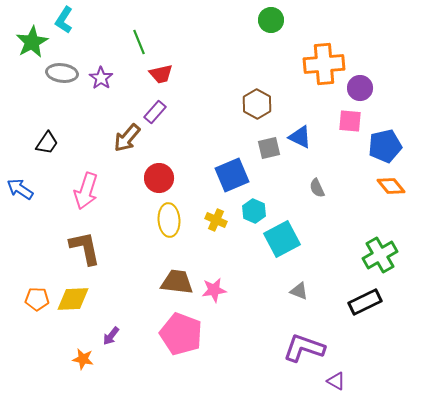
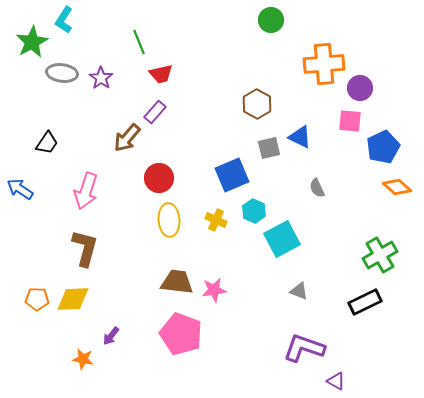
blue pentagon: moved 2 px left, 1 px down; rotated 12 degrees counterclockwise
orange diamond: moved 6 px right, 1 px down; rotated 8 degrees counterclockwise
brown L-shape: rotated 27 degrees clockwise
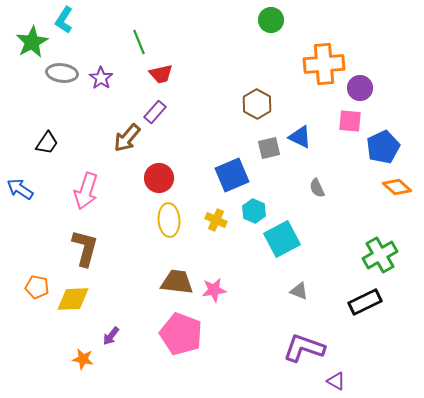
orange pentagon: moved 12 px up; rotated 10 degrees clockwise
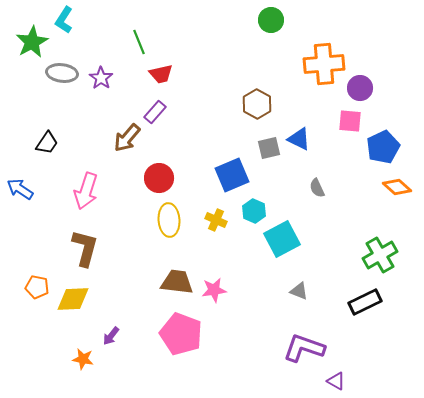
blue triangle: moved 1 px left, 2 px down
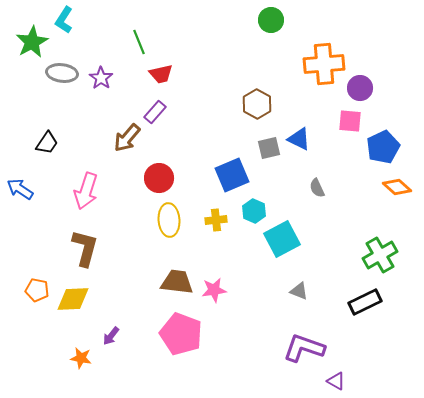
yellow cross: rotated 30 degrees counterclockwise
orange pentagon: moved 3 px down
orange star: moved 2 px left, 1 px up
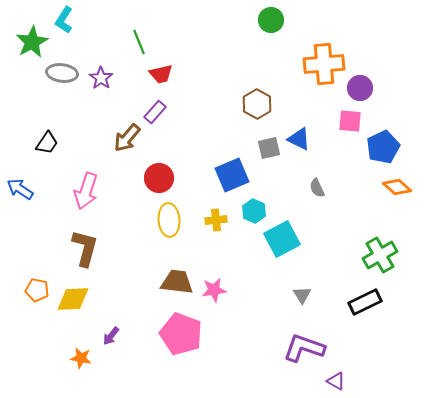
gray triangle: moved 3 px right, 4 px down; rotated 36 degrees clockwise
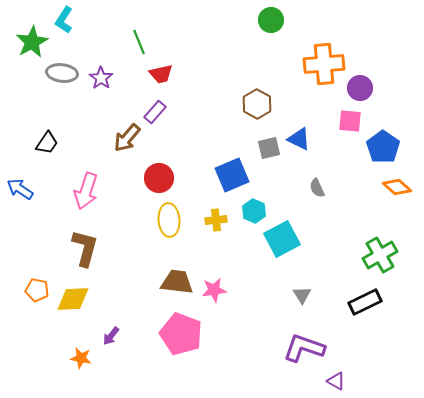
blue pentagon: rotated 12 degrees counterclockwise
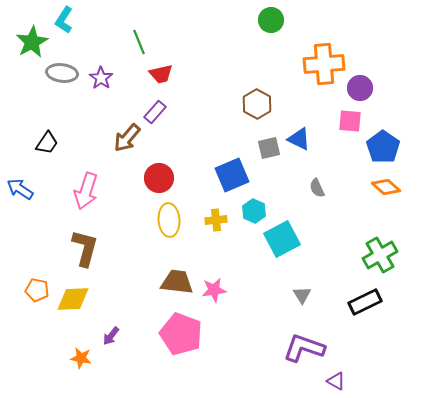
orange diamond: moved 11 px left
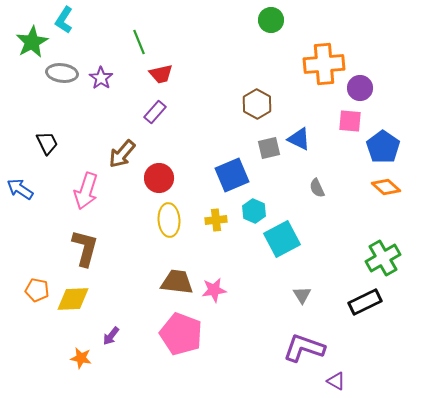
brown arrow: moved 5 px left, 16 px down
black trapezoid: rotated 60 degrees counterclockwise
green cross: moved 3 px right, 3 px down
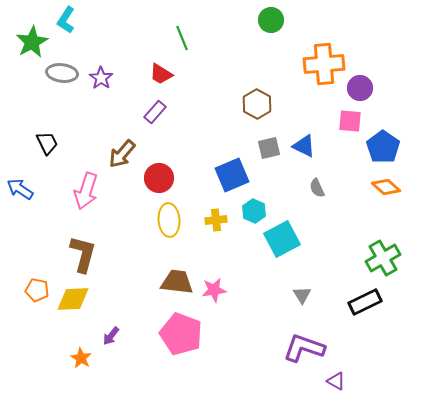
cyan L-shape: moved 2 px right
green line: moved 43 px right, 4 px up
red trapezoid: rotated 45 degrees clockwise
blue triangle: moved 5 px right, 7 px down
brown L-shape: moved 2 px left, 6 px down
orange star: rotated 20 degrees clockwise
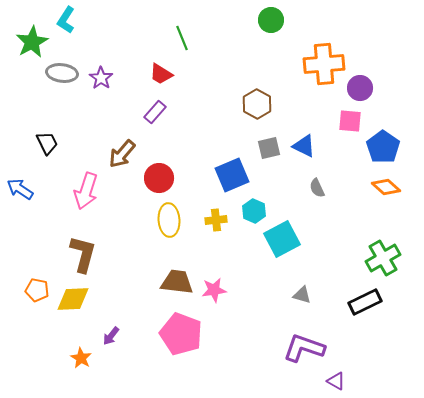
gray triangle: rotated 42 degrees counterclockwise
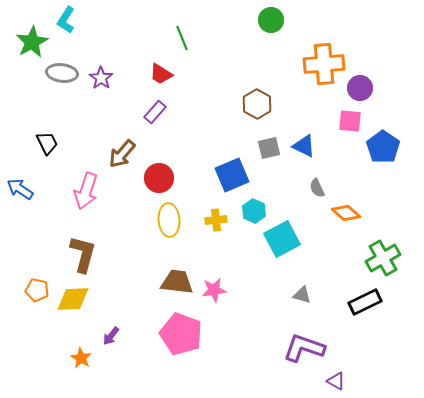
orange diamond: moved 40 px left, 26 px down
